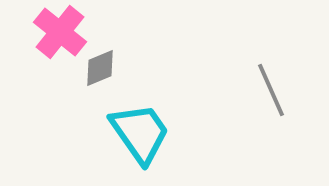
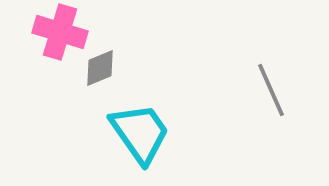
pink cross: rotated 22 degrees counterclockwise
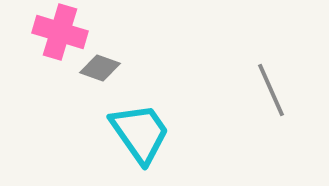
gray diamond: rotated 42 degrees clockwise
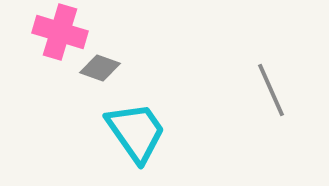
cyan trapezoid: moved 4 px left, 1 px up
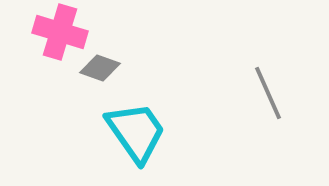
gray line: moved 3 px left, 3 px down
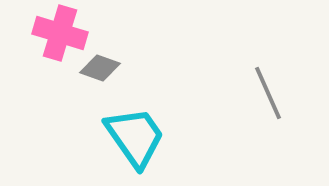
pink cross: moved 1 px down
cyan trapezoid: moved 1 px left, 5 px down
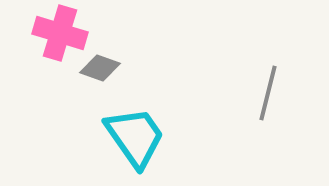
gray line: rotated 38 degrees clockwise
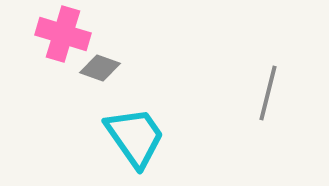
pink cross: moved 3 px right, 1 px down
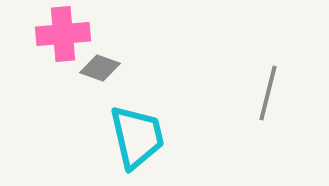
pink cross: rotated 22 degrees counterclockwise
cyan trapezoid: moved 2 px right; rotated 22 degrees clockwise
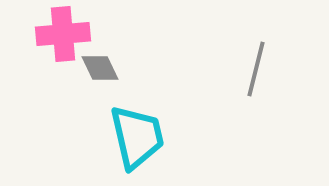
gray diamond: rotated 45 degrees clockwise
gray line: moved 12 px left, 24 px up
